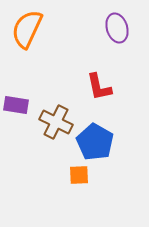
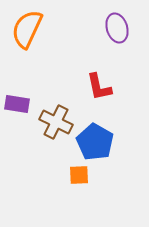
purple rectangle: moved 1 px right, 1 px up
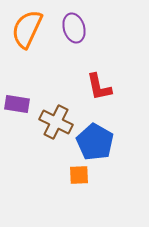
purple ellipse: moved 43 px left
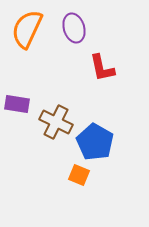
red L-shape: moved 3 px right, 19 px up
orange square: rotated 25 degrees clockwise
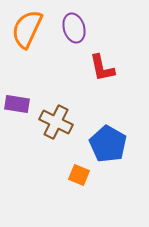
blue pentagon: moved 13 px right, 2 px down
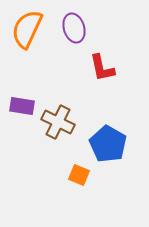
purple rectangle: moved 5 px right, 2 px down
brown cross: moved 2 px right
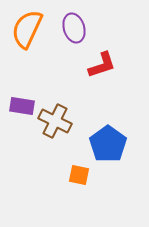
red L-shape: moved 3 px up; rotated 96 degrees counterclockwise
brown cross: moved 3 px left, 1 px up
blue pentagon: rotated 6 degrees clockwise
orange square: rotated 10 degrees counterclockwise
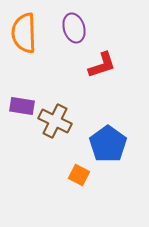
orange semicircle: moved 3 px left, 4 px down; rotated 27 degrees counterclockwise
orange square: rotated 15 degrees clockwise
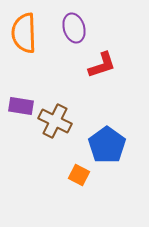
purple rectangle: moved 1 px left
blue pentagon: moved 1 px left, 1 px down
